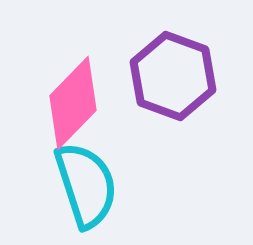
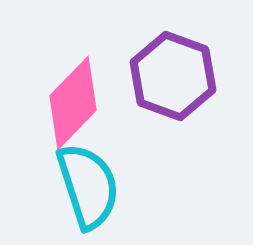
cyan semicircle: moved 2 px right, 1 px down
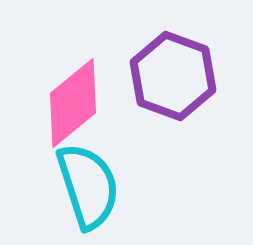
pink diamond: rotated 6 degrees clockwise
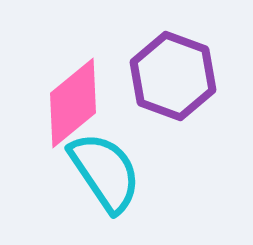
cyan semicircle: moved 17 px right, 14 px up; rotated 16 degrees counterclockwise
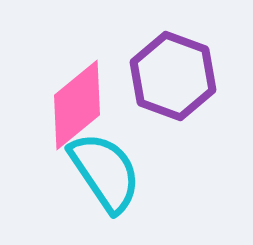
pink diamond: moved 4 px right, 2 px down
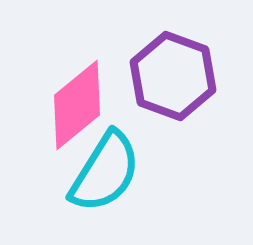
cyan semicircle: rotated 66 degrees clockwise
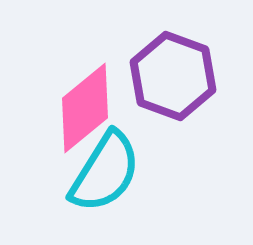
pink diamond: moved 8 px right, 3 px down
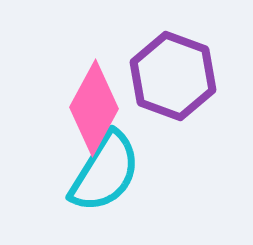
pink diamond: moved 9 px right; rotated 22 degrees counterclockwise
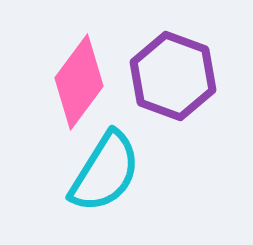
pink diamond: moved 15 px left, 26 px up; rotated 8 degrees clockwise
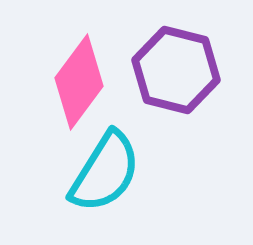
purple hexagon: moved 3 px right, 6 px up; rotated 6 degrees counterclockwise
